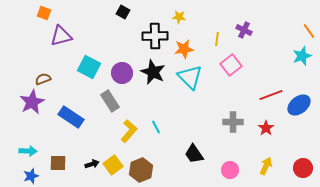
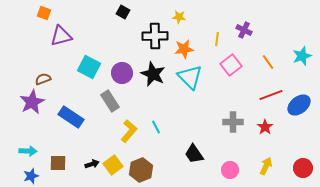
orange line: moved 41 px left, 31 px down
black star: moved 2 px down
red star: moved 1 px left, 1 px up
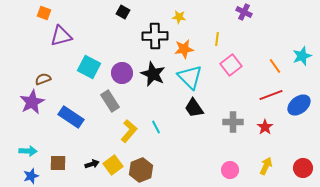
purple cross: moved 18 px up
orange line: moved 7 px right, 4 px down
black trapezoid: moved 46 px up
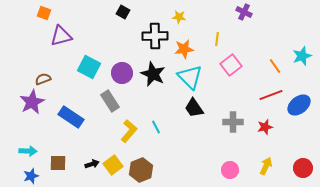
red star: rotated 21 degrees clockwise
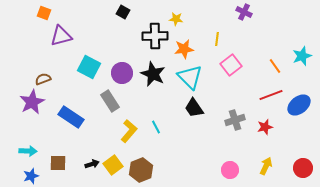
yellow star: moved 3 px left, 2 px down
gray cross: moved 2 px right, 2 px up; rotated 18 degrees counterclockwise
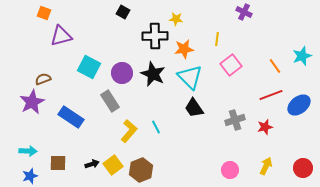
blue star: moved 1 px left
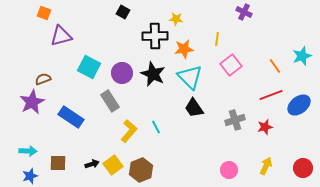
pink circle: moved 1 px left
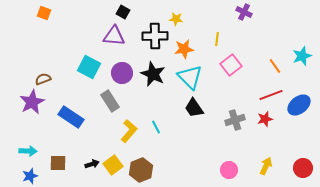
purple triangle: moved 53 px right; rotated 20 degrees clockwise
red star: moved 8 px up
